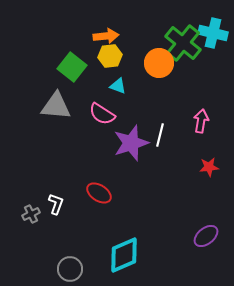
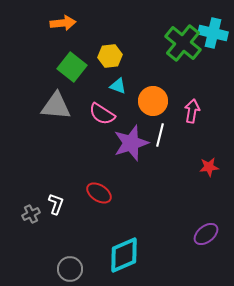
orange arrow: moved 43 px left, 13 px up
orange circle: moved 6 px left, 38 px down
pink arrow: moved 9 px left, 10 px up
purple ellipse: moved 2 px up
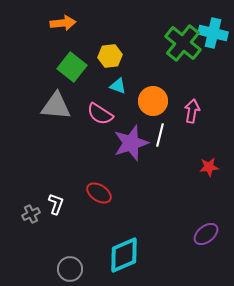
pink semicircle: moved 2 px left
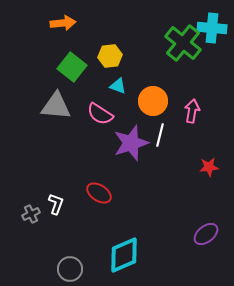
cyan cross: moved 1 px left, 5 px up; rotated 8 degrees counterclockwise
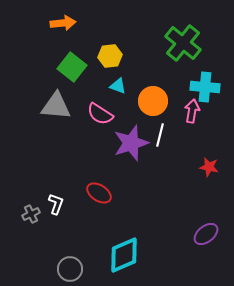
cyan cross: moved 7 px left, 59 px down
red star: rotated 18 degrees clockwise
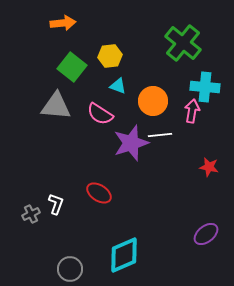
white line: rotated 70 degrees clockwise
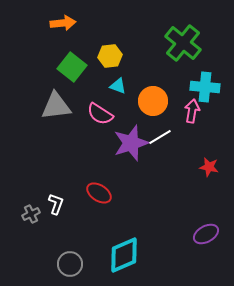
gray triangle: rotated 12 degrees counterclockwise
white line: moved 2 px down; rotated 25 degrees counterclockwise
purple ellipse: rotated 10 degrees clockwise
gray circle: moved 5 px up
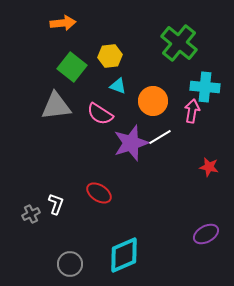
green cross: moved 4 px left
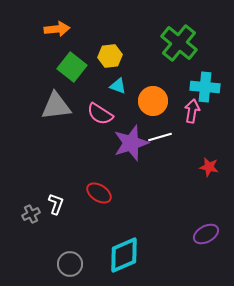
orange arrow: moved 6 px left, 6 px down
white line: rotated 15 degrees clockwise
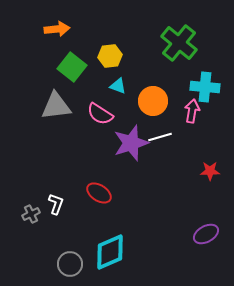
red star: moved 1 px right, 4 px down; rotated 12 degrees counterclockwise
cyan diamond: moved 14 px left, 3 px up
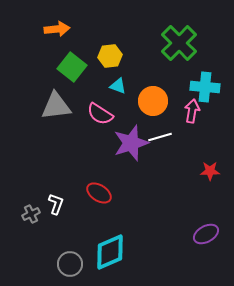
green cross: rotated 6 degrees clockwise
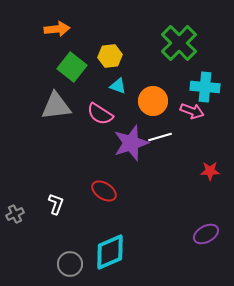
pink arrow: rotated 100 degrees clockwise
red ellipse: moved 5 px right, 2 px up
gray cross: moved 16 px left
